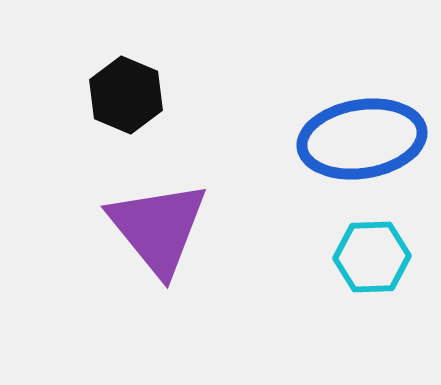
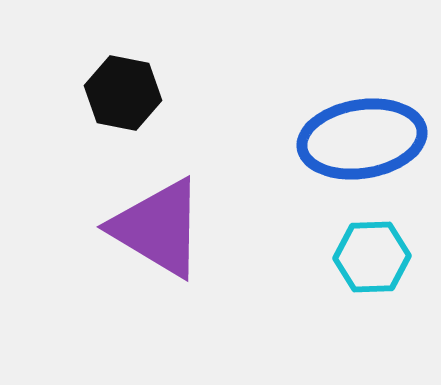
black hexagon: moved 3 px left, 2 px up; rotated 12 degrees counterclockwise
purple triangle: rotated 20 degrees counterclockwise
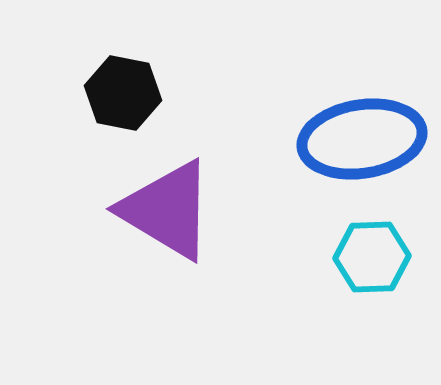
purple triangle: moved 9 px right, 18 px up
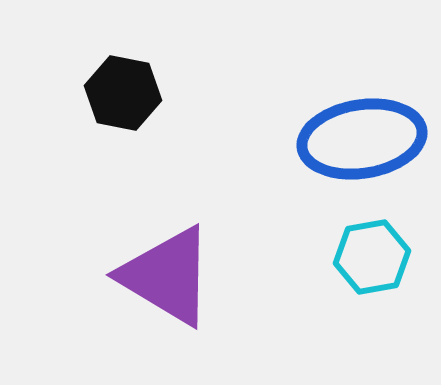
purple triangle: moved 66 px down
cyan hexagon: rotated 8 degrees counterclockwise
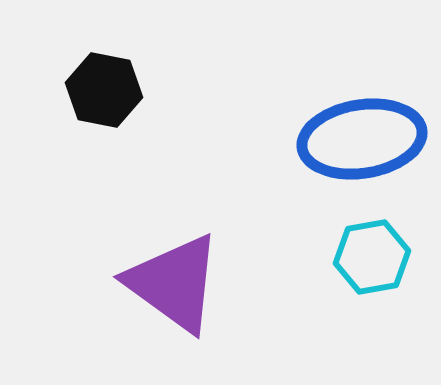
black hexagon: moved 19 px left, 3 px up
purple triangle: moved 7 px right, 7 px down; rotated 5 degrees clockwise
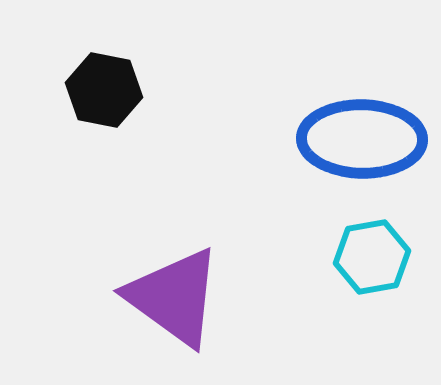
blue ellipse: rotated 10 degrees clockwise
purple triangle: moved 14 px down
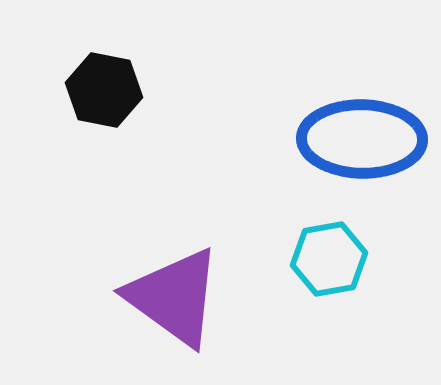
cyan hexagon: moved 43 px left, 2 px down
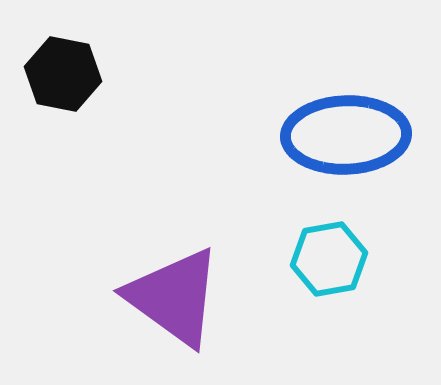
black hexagon: moved 41 px left, 16 px up
blue ellipse: moved 16 px left, 4 px up; rotated 3 degrees counterclockwise
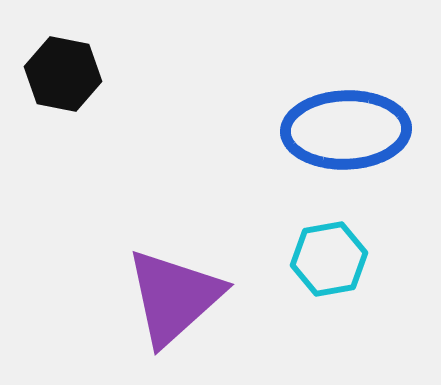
blue ellipse: moved 5 px up
purple triangle: rotated 42 degrees clockwise
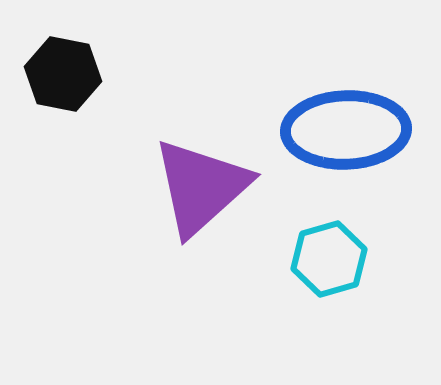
cyan hexagon: rotated 6 degrees counterclockwise
purple triangle: moved 27 px right, 110 px up
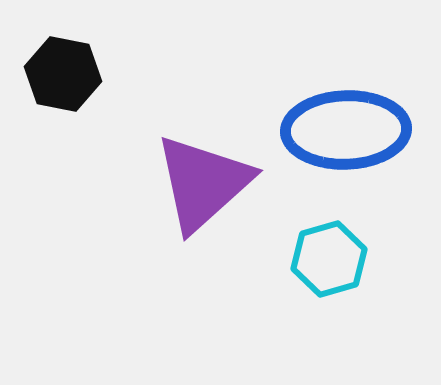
purple triangle: moved 2 px right, 4 px up
